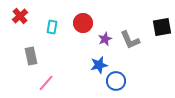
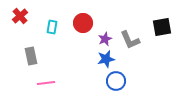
blue star: moved 7 px right, 6 px up
pink line: rotated 42 degrees clockwise
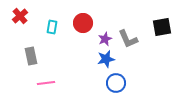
gray L-shape: moved 2 px left, 1 px up
blue circle: moved 2 px down
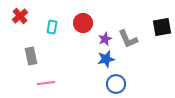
blue circle: moved 1 px down
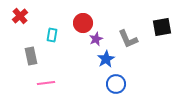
cyan rectangle: moved 8 px down
purple star: moved 9 px left
blue star: rotated 18 degrees counterclockwise
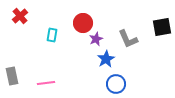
gray rectangle: moved 19 px left, 20 px down
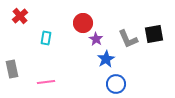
black square: moved 8 px left, 7 px down
cyan rectangle: moved 6 px left, 3 px down
purple star: rotated 16 degrees counterclockwise
gray rectangle: moved 7 px up
pink line: moved 1 px up
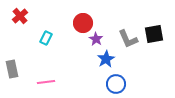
cyan rectangle: rotated 16 degrees clockwise
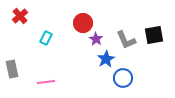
black square: moved 1 px down
gray L-shape: moved 2 px left, 1 px down
blue circle: moved 7 px right, 6 px up
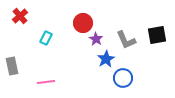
black square: moved 3 px right
gray rectangle: moved 3 px up
